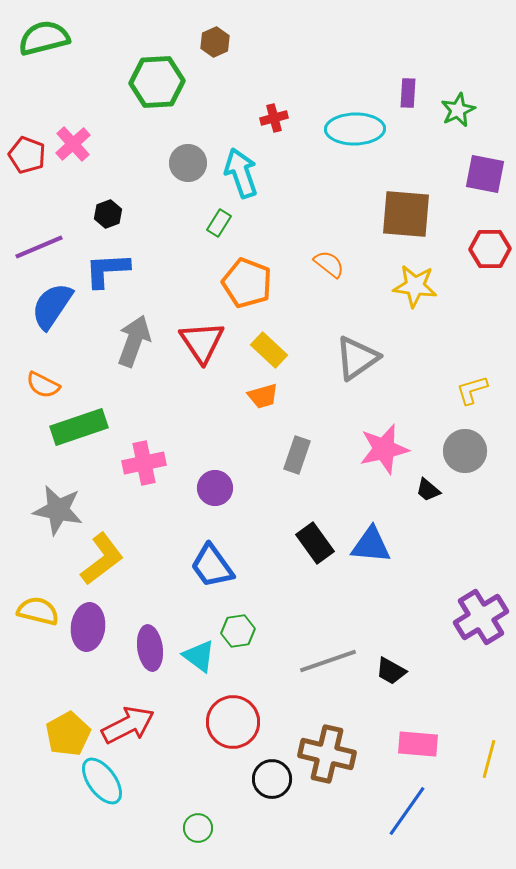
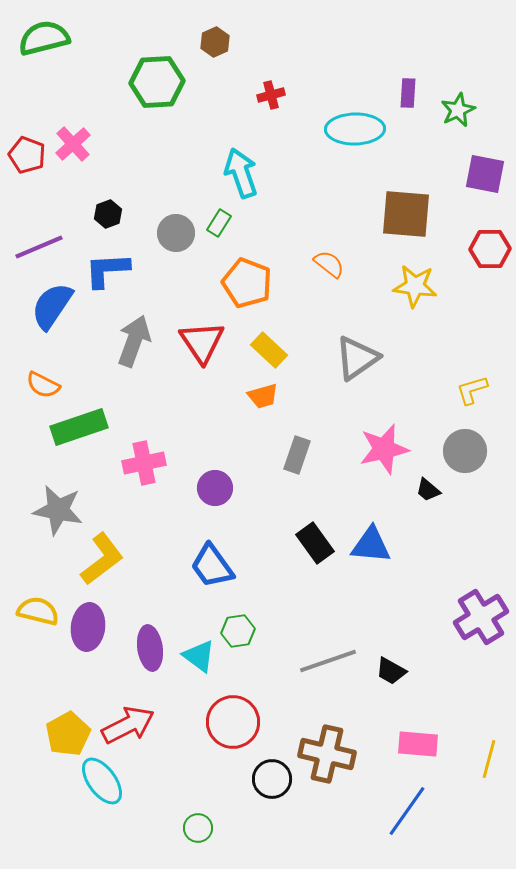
red cross at (274, 118): moved 3 px left, 23 px up
gray circle at (188, 163): moved 12 px left, 70 px down
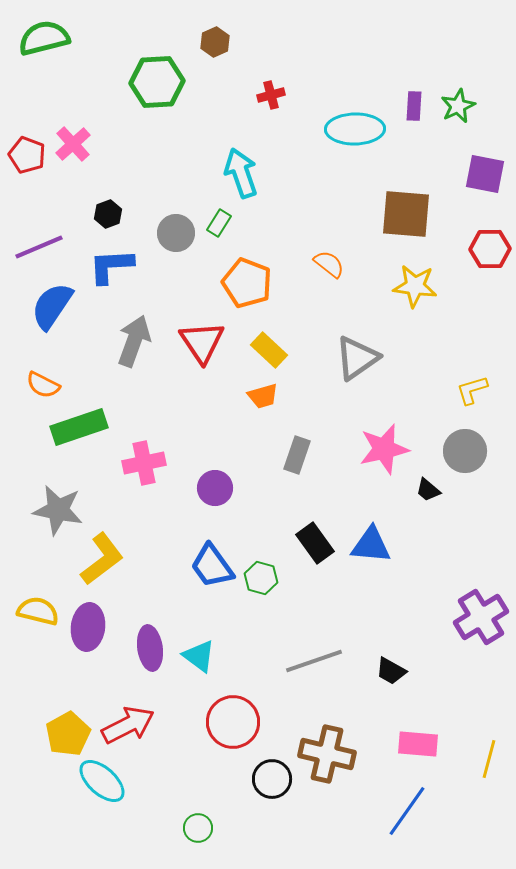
purple rectangle at (408, 93): moved 6 px right, 13 px down
green star at (458, 110): moved 4 px up
blue L-shape at (107, 270): moved 4 px right, 4 px up
green hexagon at (238, 631): moved 23 px right, 53 px up; rotated 24 degrees clockwise
gray line at (328, 661): moved 14 px left
cyan ellipse at (102, 781): rotated 12 degrees counterclockwise
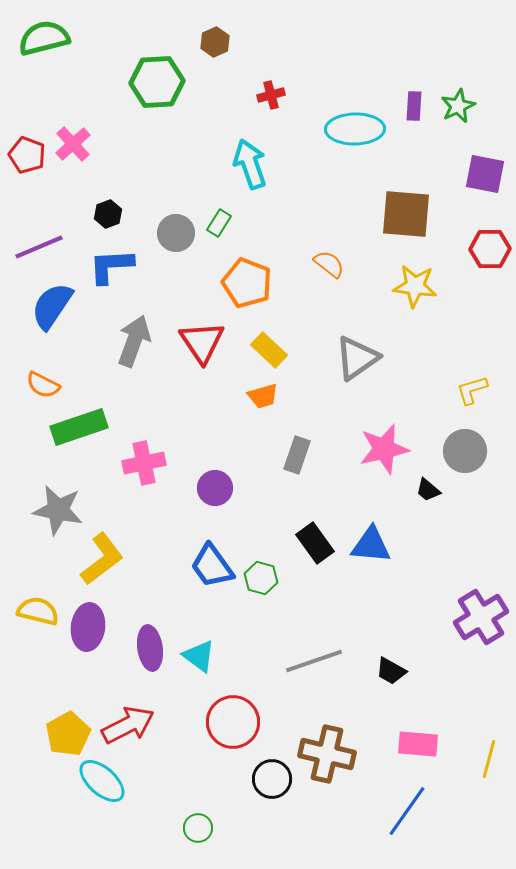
cyan arrow at (241, 173): moved 9 px right, 9 px up
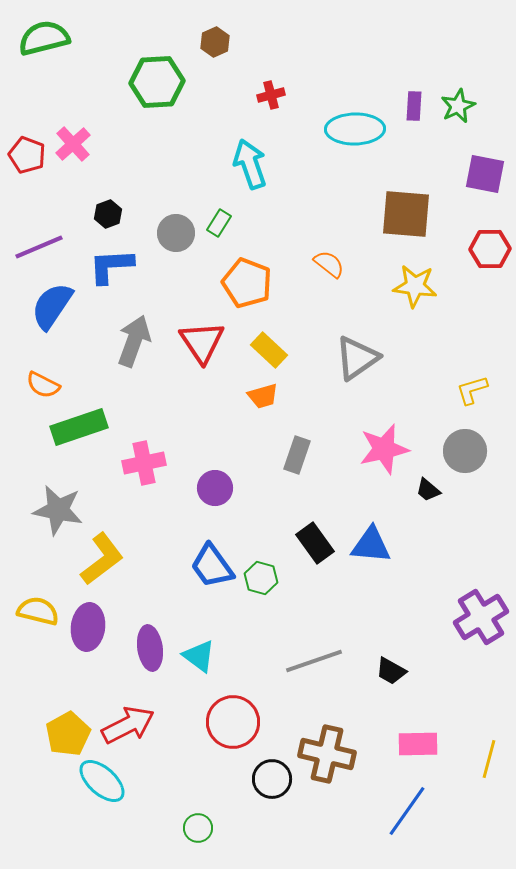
pink rectangle at (418, 744): rotated 6 degrees counterclockwise
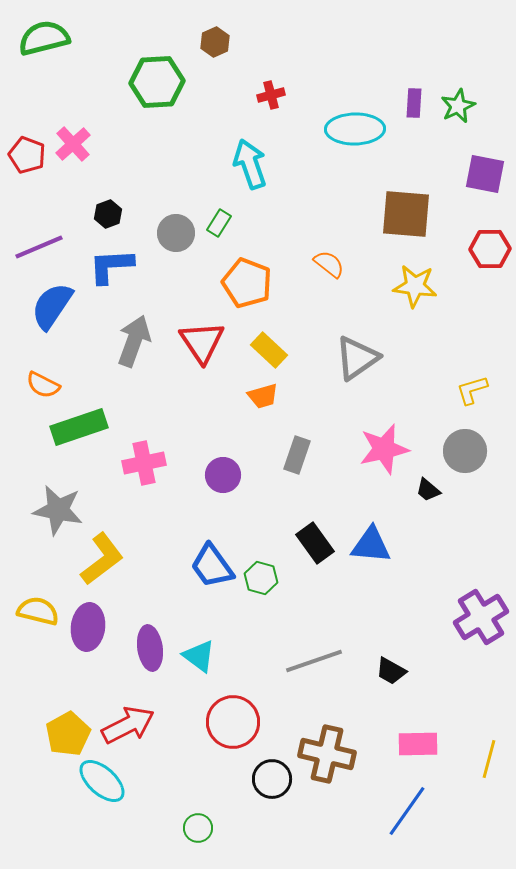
purple rectangle at (414, 106): moved 3 px up
purple circle at (215, 488): moved 8 px right, 13 px up
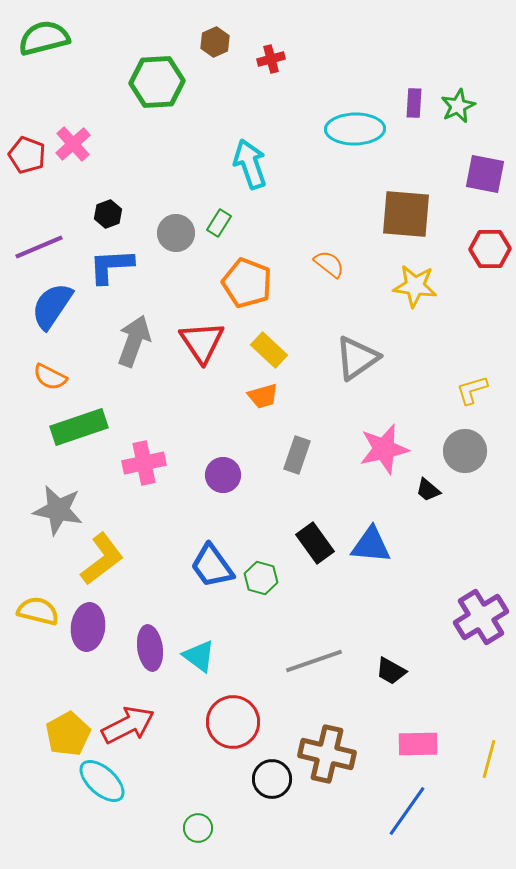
red cross at (271, 95): moved 36 px up
orange semicircle at (43, 385): moved 7 px right, 8 px up
